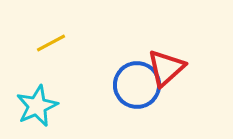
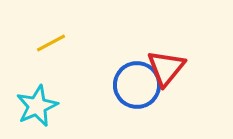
red triangle: rotated 9 degrees counterclockwise
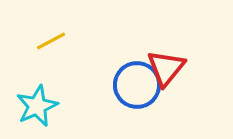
yellow line: moved 2 px up
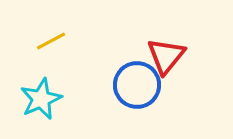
red triangle: moved 12 px up
cyan star: moved 4 px right, 7 px up
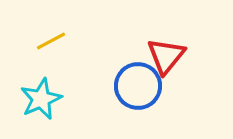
blue circle: moved 1 px right, 1 px down
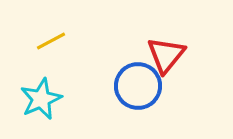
red triangle: moved 1 px up
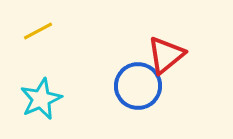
yellow line: moved 13 px left, 10 px up
red triangle: rotated 12 degrees clockwise
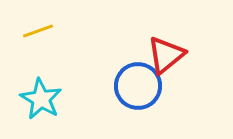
yellow line: rotated 8 degrees clockwise
cyan star: rotated 18 degrees counterclockwise
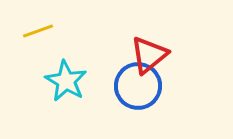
red triangle: moved 17 px left
cyan star: moved 25 px right, 18 px up
